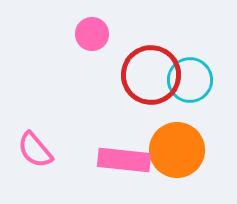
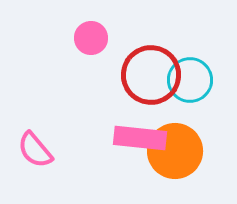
pink circle: moved 1 px left, 4 px down
orange circle: moved 2 px left, 1 px down
pink rectangle: moved 16 px right, 22 px up
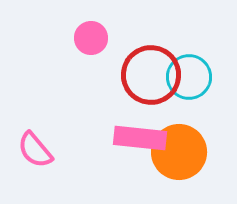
cyan circle: moved 1 px left, 3 px up
orange circle: moved 4 px right, 1 px down
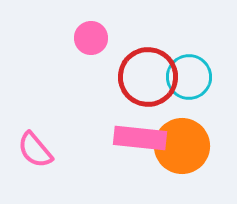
red circle: moved 3 px left, 2 px down
orange circle: moved 3 px right, 6 px up
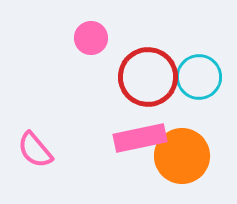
cyan circle: moved 10 px right
pink rectangle: rotated 18 degrees counterclockwise
orange circle: moved 10 px down
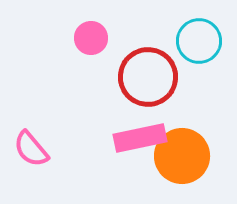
cyan circle: moved 36 px up
pink semicircle: moved 4 px left, 1 px up
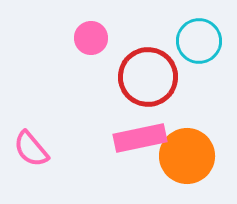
orange circle: moved 5 px right
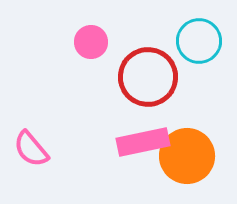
pink circle: moved 4 px down
pink rectangle: moved 3 px right, 4 px down
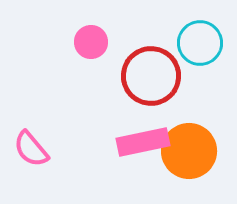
cyan circle: moved 1 px right, 2 px down
red circle: moved 3 px right, 1 px up
orange circle: moved 2 px right, 5 px up
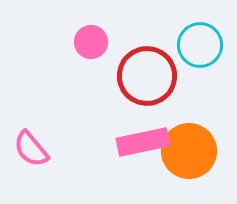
cyan circle: moved 2 px down
red circle: moved 4 px left
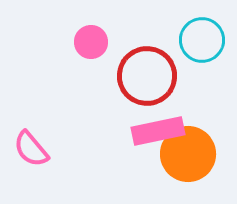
cyan circle: moved 2 px right, 5 px up
pink rectangle: moved 15 px right, 11 px up
orange circle: moved 1 px left, 3 px down
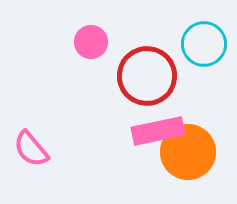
cyan circle: moved 2 px right, 4 px down
orange circle: moved 2 px up
